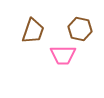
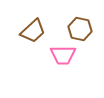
brown trapezoid: rotated 28 degrees clockwise
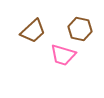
pink trapezoid: rotated 16 degrees clockwise
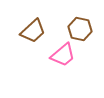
pink trapezoid: rotated 56 degrees counterclockwise
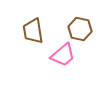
brown trapezoid: rotated 124 degrees clockwise
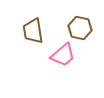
brown hexagon: moved 1 px up
